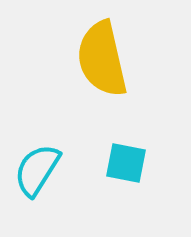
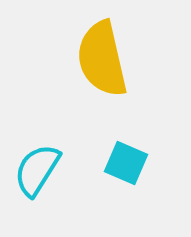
cyan square: rotated 12 degrees clockwise
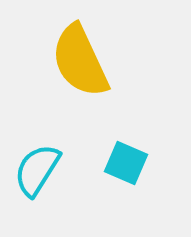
yellow semicircle: moved 22 px left, 2 px down; rotated 12 degrees counterclockwise
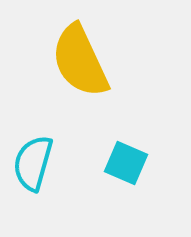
cyan semicircle: moved 4 px left, 7 px up; rotated 16 degrees counterclockwise
